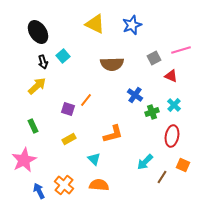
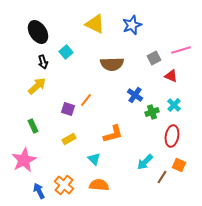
cyan square: moved 3 px right, 4 px up
orange square: moved 4 px left
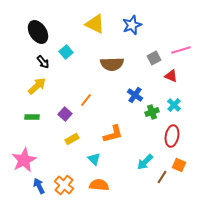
black arrow: rotated 24 degrees counterclockwise
purple square: moved 3 px left, 5 px down; rotated 24 degrees clockwise
green rectangle: moved 1 px left, 9 px up; rotated 64 degrees counterclockwise
yellow rectangle: moved 3 px right
blue arrow: moved 5 px up
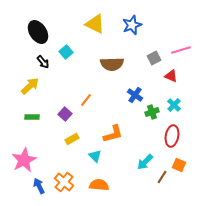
yellow arrow: moved 7 px left
cyan triangle: moved 1 px right, 3 px up
orange cross: moved 3 px up
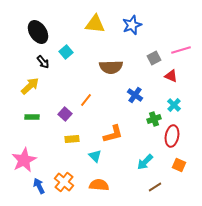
yellow triangle: rotated 20 degrees counterclockwise
brown semicircle: moved 1 px left, 3 px down
green cross: moved 2 px right, 7 px down
yellow rectangle: rotated 24 degrees clockwise
brown line: moved 7 px left, 10 px down; rotated 24 degrees clockwise
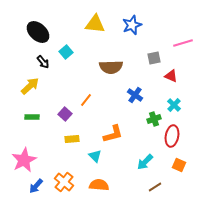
black ellipse: rotated 15 degrees counterclockwise
pink line: moved 2 px right, 7 px up
gray square: rotated 16 degrees clockwise
blue arrow: moved 3 px left; rotated 112 degrees counterclockwise
